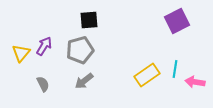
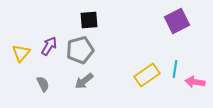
purple arrow: moved 5 px right
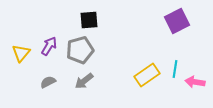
gray semicircle: moved 5 px right, 2 px up; rotated 91 degrees counterclockwise
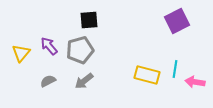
purple arrow: rotated 72 degrees counterclockwise
yellow rectangle: rotated 50 degrees clockwise
gray semicircle: moved 1 px up
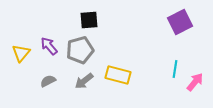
purple square: moved 3 px right, 1 px down
yellow rectangle: moved 29 px left
pink arrow: rotated 120 degrees clockwise
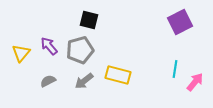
black square: rotated 18 degrees clockwise
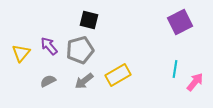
yellow rectangle: rotated 45 degrees counterclockwise
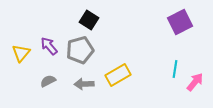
black square: rotated 18 degrees clockwise
gray arrow: moved 3 px down; rotated 36 degrees clockwise
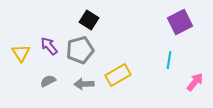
yellow triangle: rotated 12 degrees counterclockwise
cyan line: moved 6 px left, 9 px up
